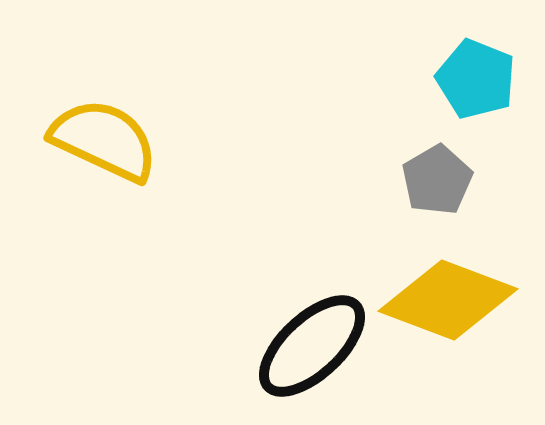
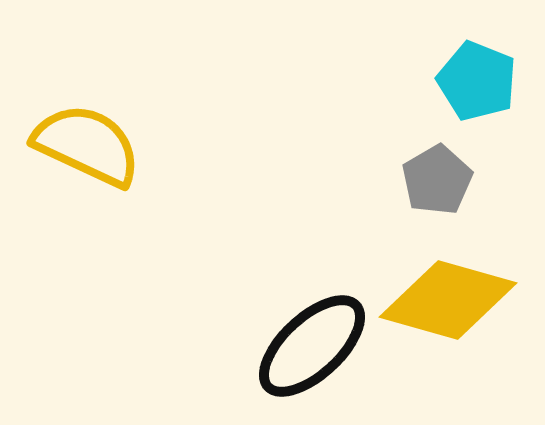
cyan pentagon: moved 1 px right, 2 px down
yellow semicircle: moved 17 px left, 5 px down
yellow diamond: rotated 5 degrees counterclockwise
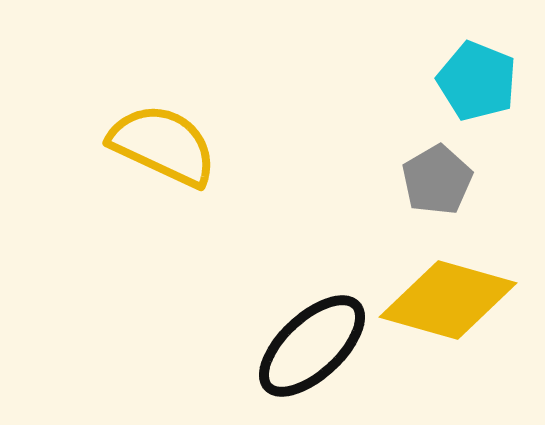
yellow semicircle: moved 76 px right
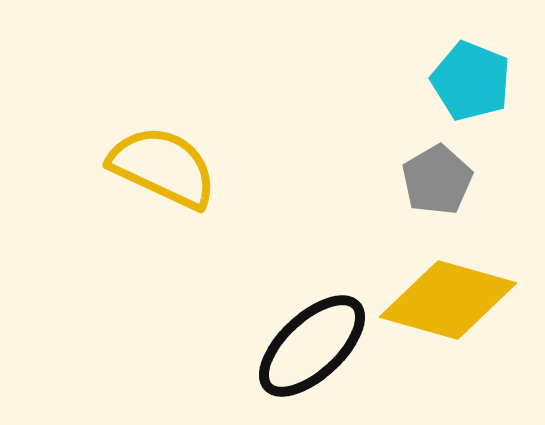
cyan pentagon: moved 6 px left
yellow semicircle: moved 22 px down
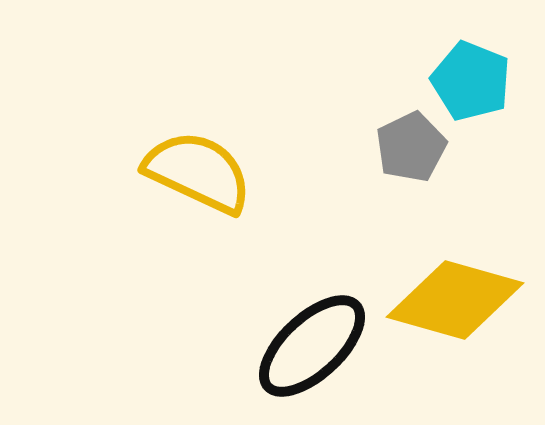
yellow semicircle: moved 35 px right, 5 px down
gray pentagon: moved 26 px left, 33 px up; rotated 4 degrees clockwise
yellow diamond: moved 7 px right
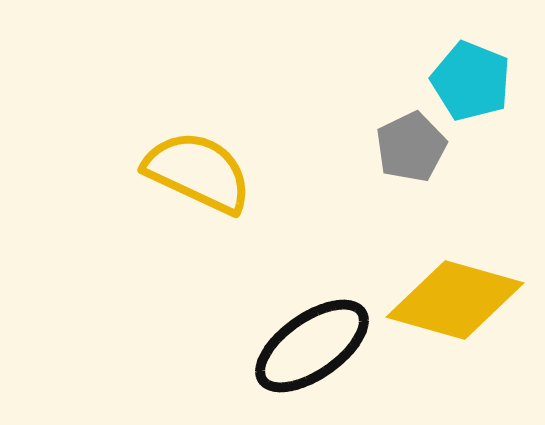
black ellipse: rotated 8 degrees clockwise
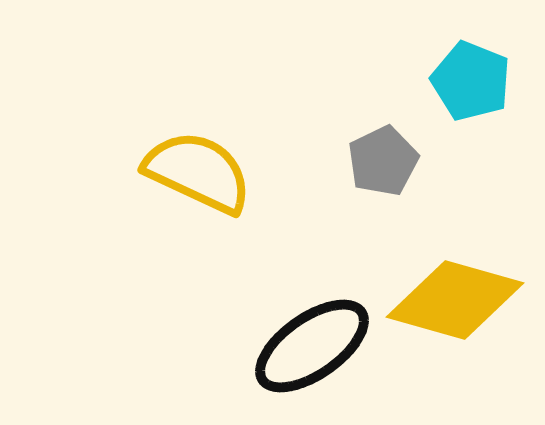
gray pentagon: moved 28 px left, 14 px down
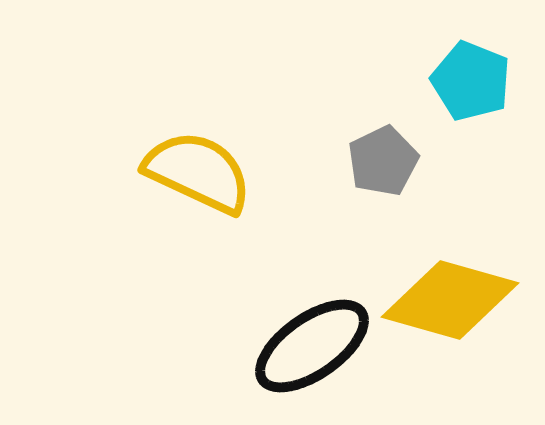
yellow diamond: moved 5 px left
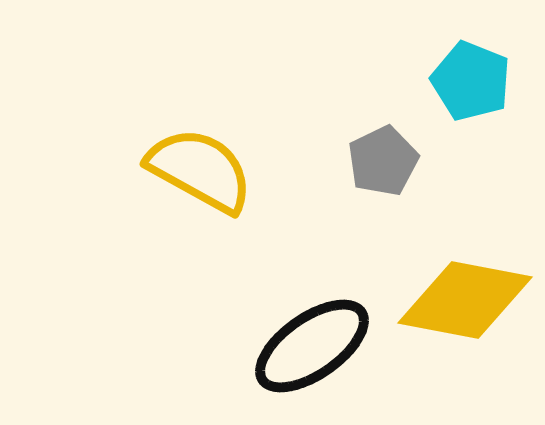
yellow semicircle: moved 2 px right, 2 px up; rotated 4 degrees clockwise
yellow diamond: moved 15 px right; rotated 5 degrees counterclockwise
